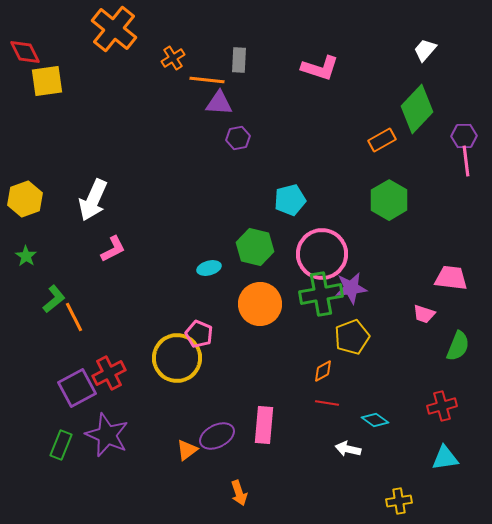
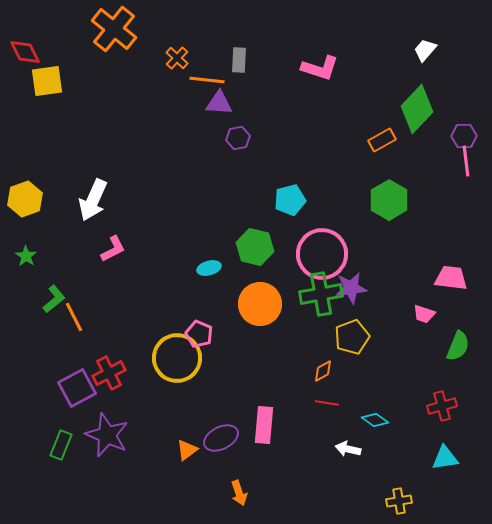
orange cross at (173, 58): moved 4 px right; rotated 15 degrees counterclockwise
purple ellipse at (217, 436): moved 4 px right, 2 px down
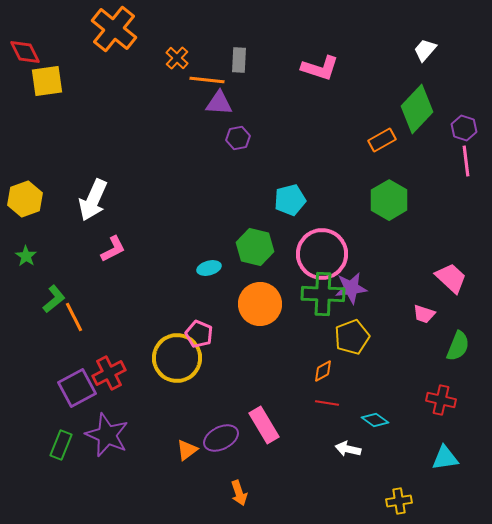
purple hexagon at (464, 136): moved 8 px up; rotated 20 degrees clockwise
pink trapezoid at (451, 278): rotated 36 degrees clockwise
green cross at (321, 294): moved 2 px right; rotated 12 degrees clockwise
red cross at (442, 406): moved 1 px left, 6 px up; rotated 28 degrees clockwise
pink rectangle at (264, 425): rotated 36 degrees counterclockwise
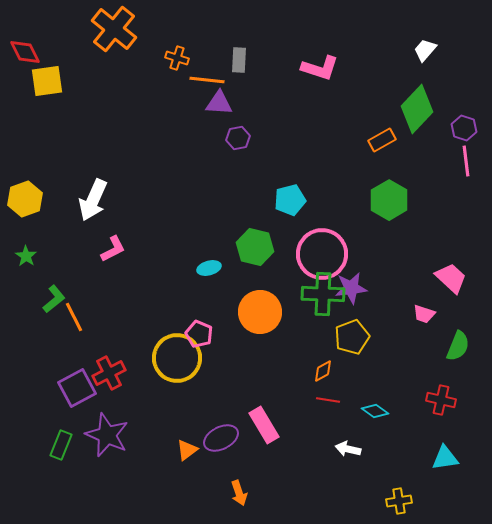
orange cross at (177, 58): rotated 25 degrees counterclockwise
orange circle at (260, 304): moved 8 px down
red line at (327, 403): moved 1 px right, 3 px up
cyan diamond at (375, 420): moved 9 px up
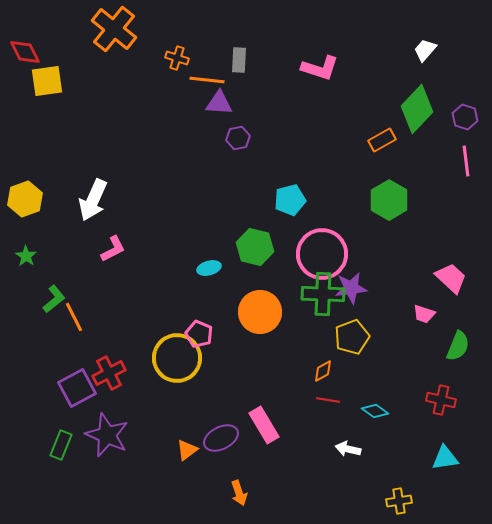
purple hexagon at (464, 128): moved 1 px right, 11 px up
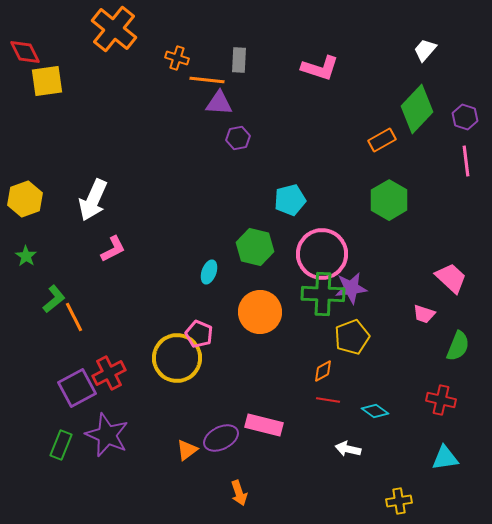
cyan ellipse at (209, 268): moved 4 px down; rotated 55 degrees counterclockwise
pink rectangle at (264, 425): rotated 45 degrees counterclockwise
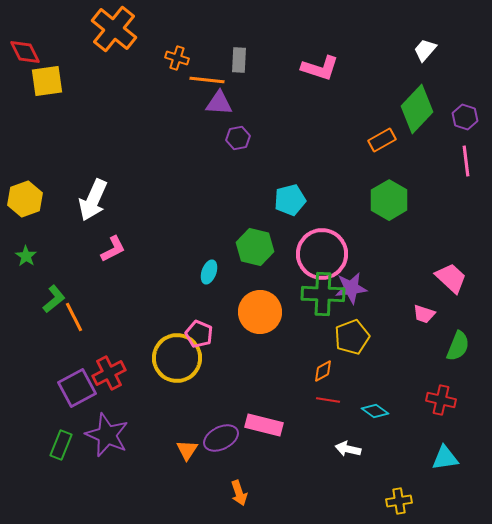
orange triangle at (187, 450): rotated 20 degrees counterclockwise
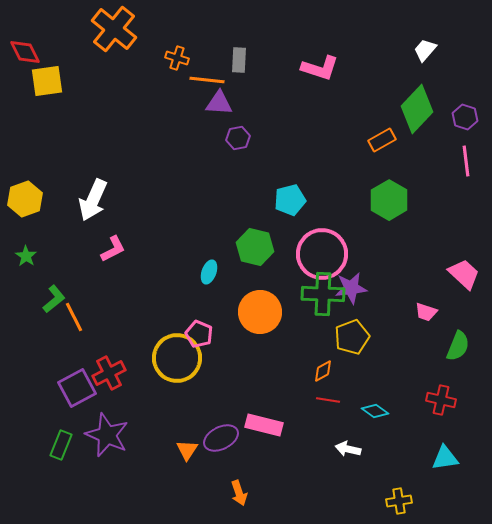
pink trapezoid at (451, 278): moved 13 px right, 4 px up
pink trapezoid at (424, 314): moved 2 px right, 2 px up
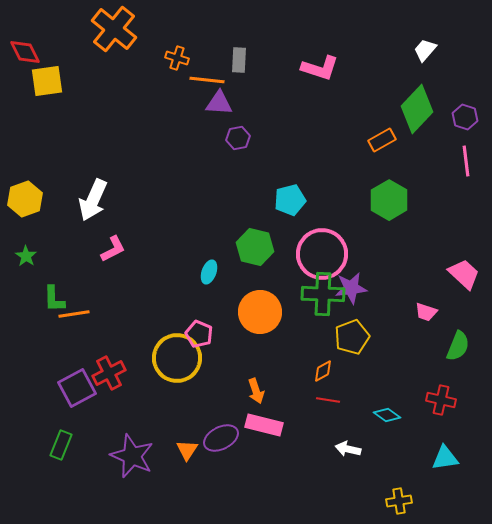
green L-shape at (54, 299): rotated 128 degrees clockwise
orange line at (74, 317): moved 3 px up; rotated 72 degrees counterclockwise
cyan diamond at (375, 411): moved 12 px right, 4 px down
purple star at (107, 435): moved 25 px right, 21 px down
orange arrow at (239, 493): moved 17 px right, 102 px up
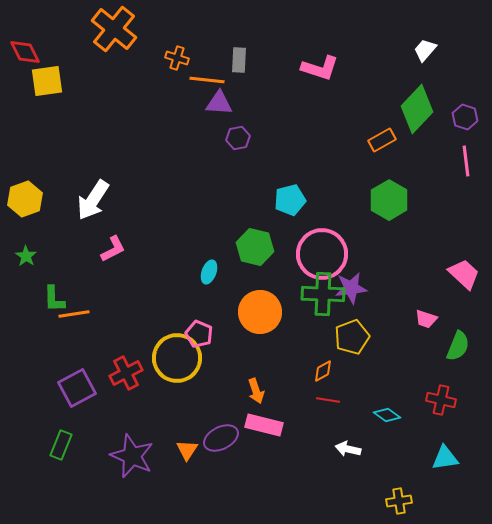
white arrow at (93, 200): rotated 9 degrees clockwise
pink trapezoid at (426, 312): moved 7 px down
red cross at (109, 373): moved 17 px right
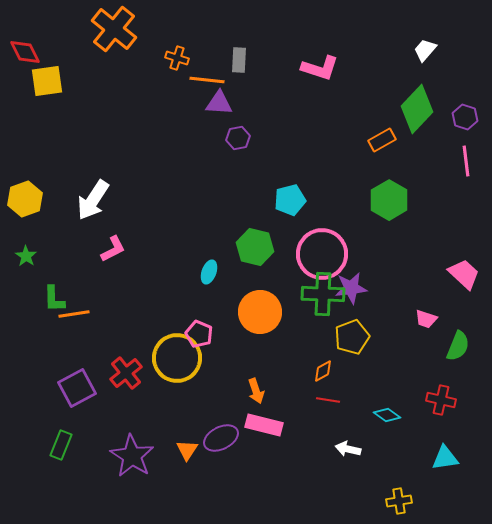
red cross at (126, 373): rotated 12 degrees counterclockwise
purple star at (132, 456): rotated 9 degrees clockwise
